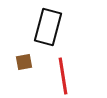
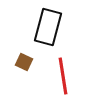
brown square: rotated 36 degrees clockwise
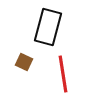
red line: moved 2 px up
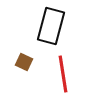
black rectangle: moved 3 px right, 1 px up
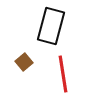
brown square: rotated 24 degrees clockwise
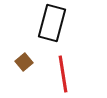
black rectangle: moved 1 px right, 3 px up
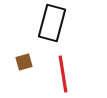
brown square: rotated 24 degrees clockwise
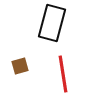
brown square: moved 4 px left, 4 px down
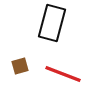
red line: rotated 60 degrees counterclockwise
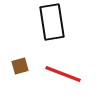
black rectangle: moved 1 px up; rotated 24 degrees counterclockwise
